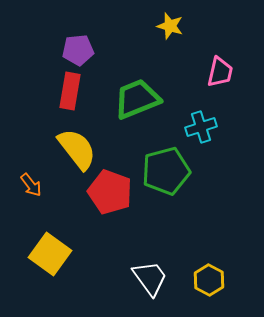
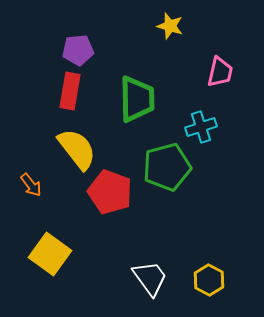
green trapezoid: rotated 111 degrees clockwise
green pentagon: moved 1 px right, 4 px up
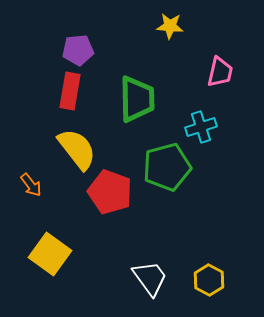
yellow star: rotated 12 degrees counterclockwise
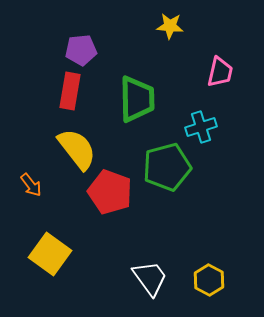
purple pentagon: moved 3 px right
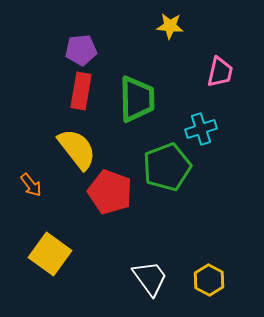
red rectangle: moved 11 px right
cyan cross: moved 2 px down
green pentagon: rotated 6 degrees counterclockwise
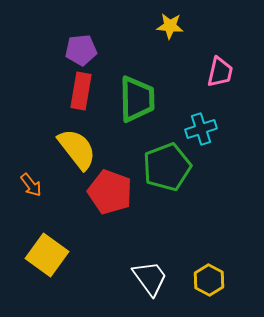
yellow square: moved 3 px left, 1 px down
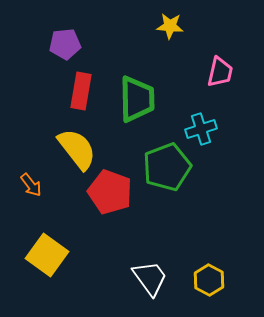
purple pentagon: moved 16 px left, 6 px up
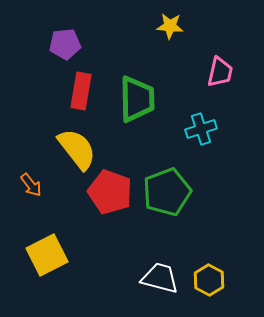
green pentagon: moved 25 px down
yellow square: rotated 27 degrees clockwise
white trapezoid: moved 10 px right; rotated 39 degrees counterclockwise
